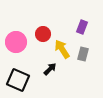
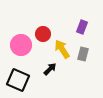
pink circle: moved 5 px right, 3 px down
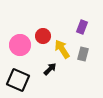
red circle: moved 2 px down
pink circle: moved 1 px left
